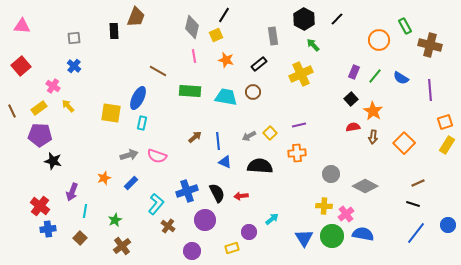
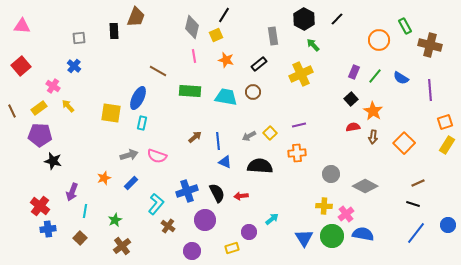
gray square at (74, 38): moved 5 px right
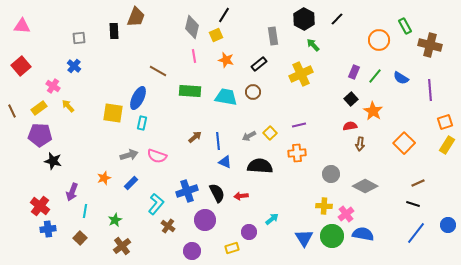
yellow square at (111, 113): moved 2 px right
red semicircle at (353, 127): moved 3 px left, 1 px up
brown arrow at (373, 137): moved 13 px left, 7 px down
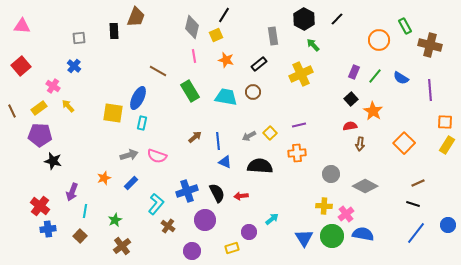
green rectangle at (190, 91): rotated 55 degrees clockwise
orange square at (445, 122): rotated 21 degrees clockwise
brown square at (80, 238): moved 2 px up
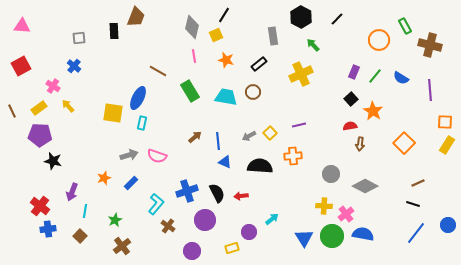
black hexagon at (304, 19): moved 3 px left, 2 px up
red square at (21, 66): rotated 12 degrees clockwise
orange cross at (297, 153): moved 4 px left, 3 px down
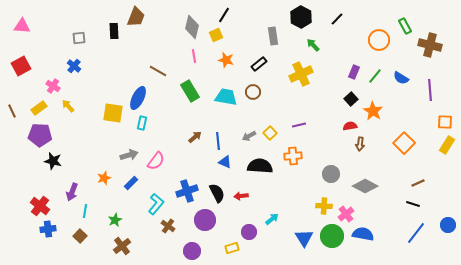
pink semicircle at (157, 156): moved 1 px left, 5 px down; rotated 72 degrees counterclockwise
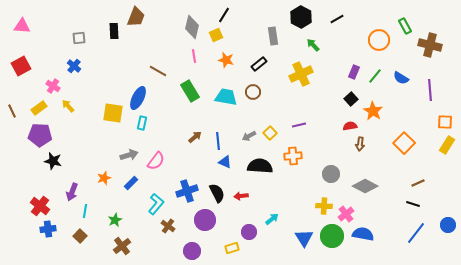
black line at (337, 19): rotated 16 degrees clockwise
